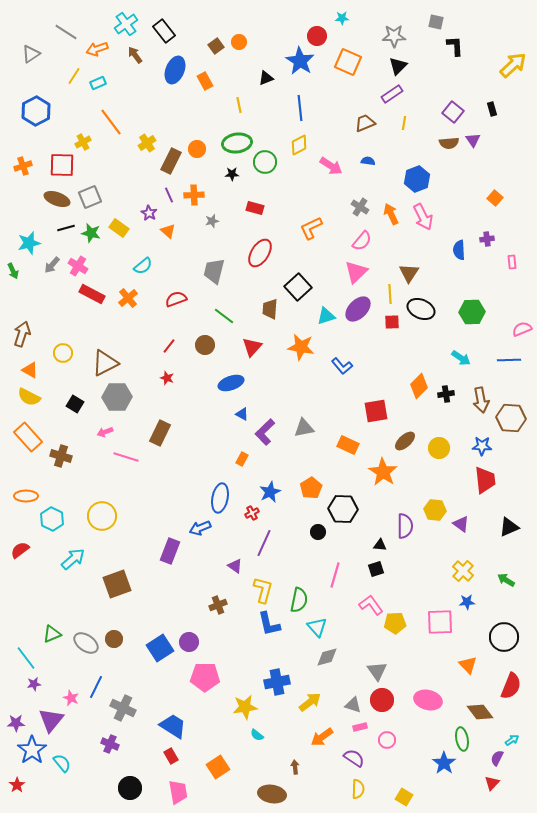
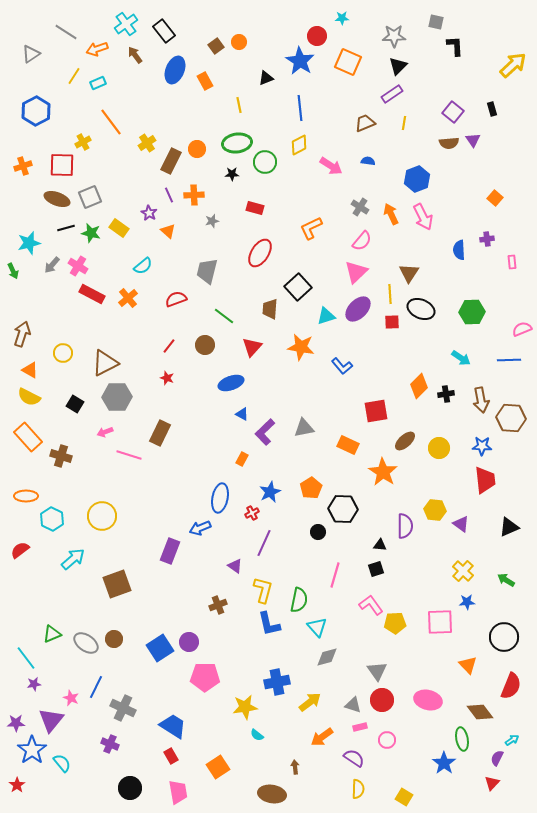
gray trapezoid at (214, 271): moved 7 px left
pink line at (126, 457): moved 3 px right, 2 px up
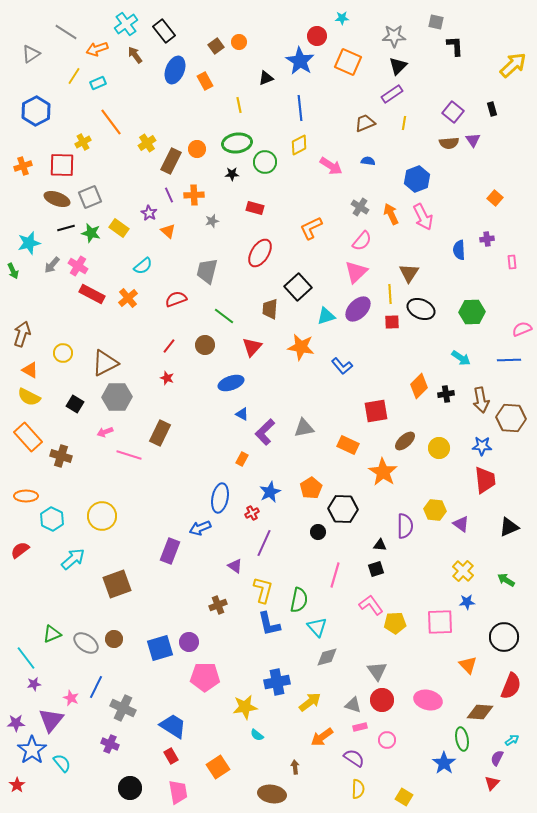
blue square at (160, 648): rotated 16 degrees clockwise
brown diamond at (480, 712): rotated 48 degrees counterclockwise
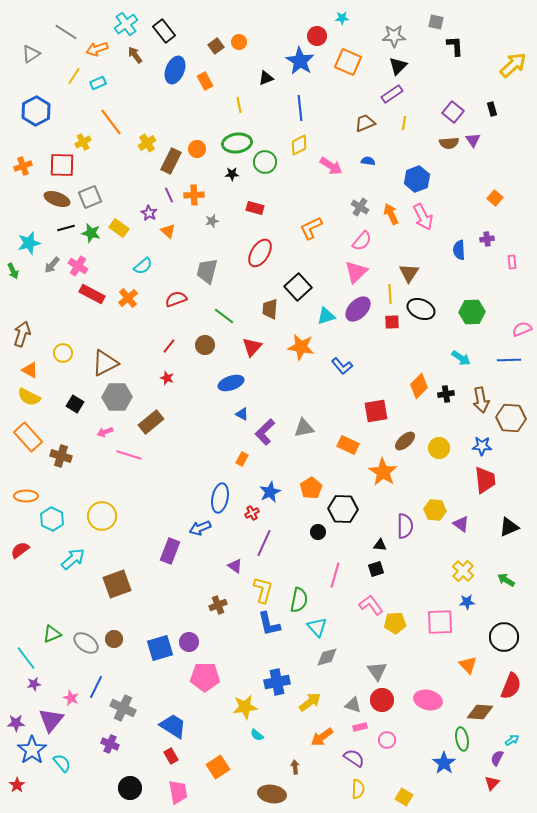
brown rectangle at (160, 433): moved 9 px left, 11 px up; rotated 25 degrees clockwise
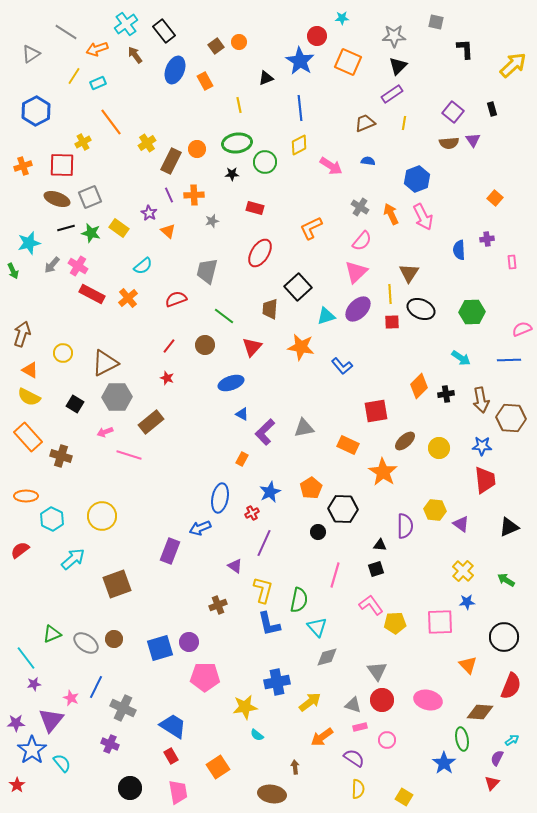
black L-shape at (455, 46): moved 10 px right, 3 px down
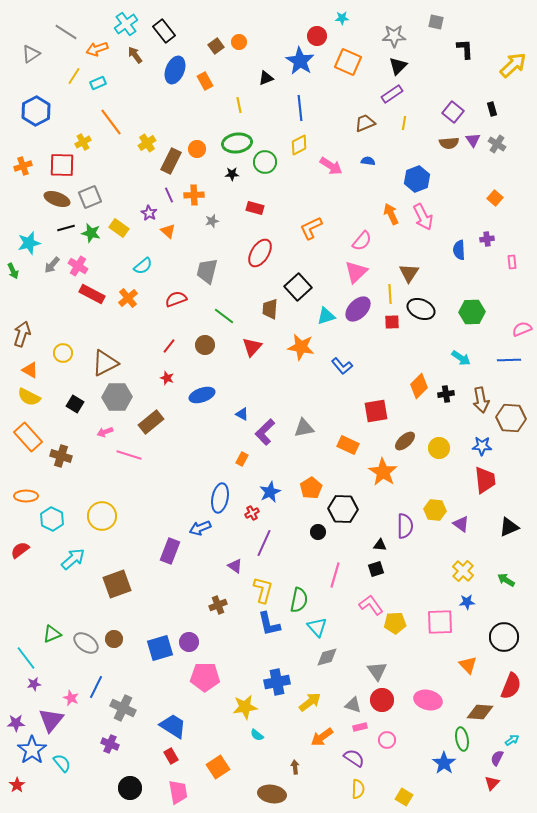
gray cross at (360, 207): moved 137 px right, 63 px up
blue ellipse at (231, 383): moved 29 px left, 12 px down
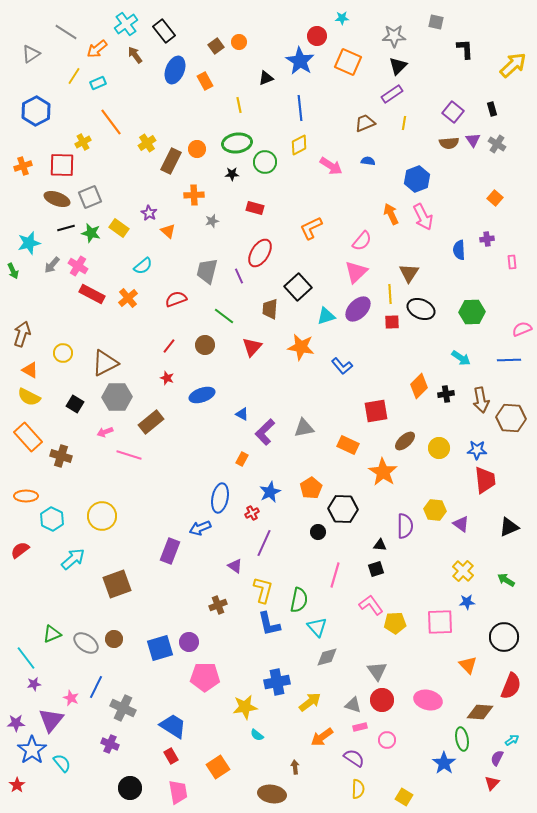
orange arrow at (97, 49): rotated 20 degrees counterclockwise
purple line at (169, 195): moved 70 px right, 81 px down
blue star at (482, 446): moved 5 px left, 4 px down
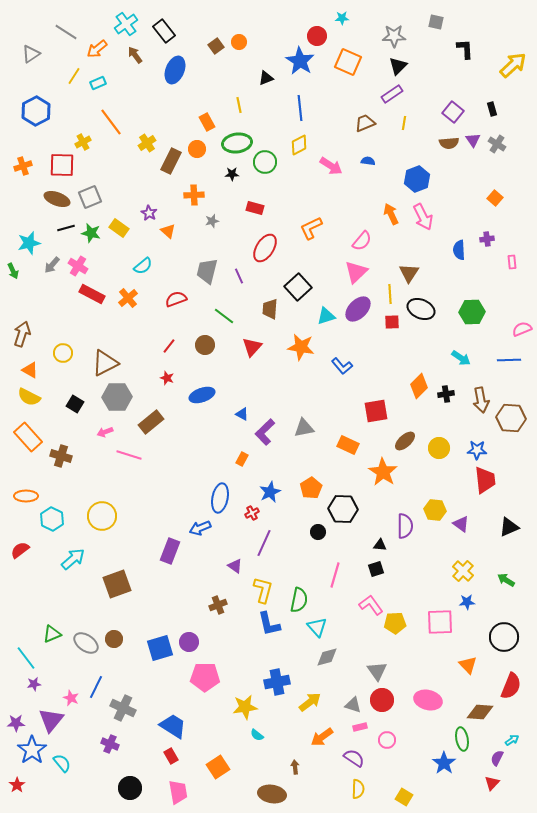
orange rectangle at (205, 81): moved 2 px right, 41 px down
red ellipse at (260, 253): moved 5 px right, 5 px up
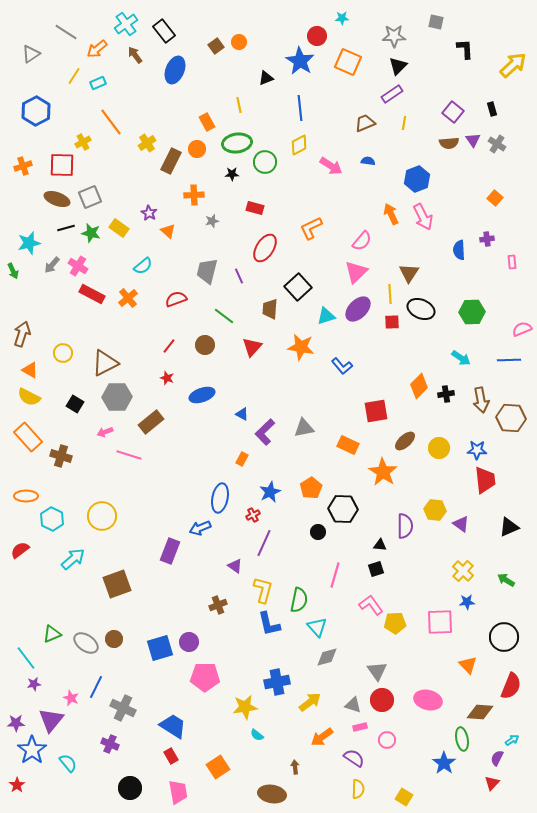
red cross at (252, 513): moved 1 px right, 2 px down
cyan semicircle at (62, 763): moved 6 px right
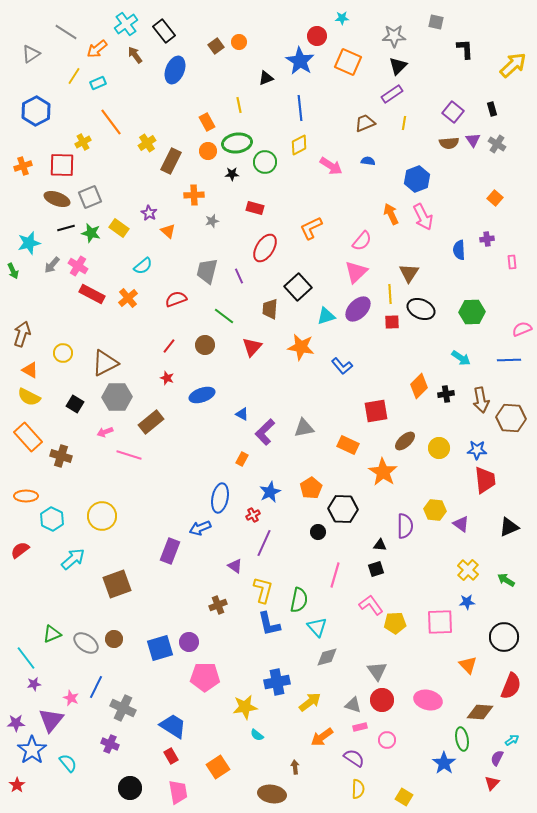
orange circle at (197, 149): moved 11 px right, 2 px down
yellow cross at (463, 571): moved 5 px right, 1 px up
